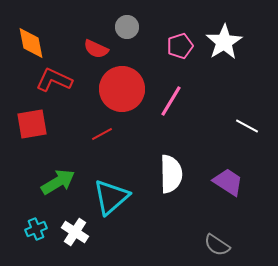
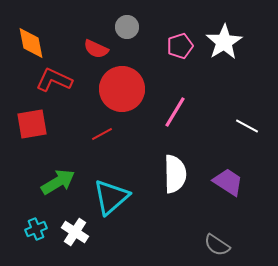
pink line: moved 4 px right, 11 px down
white semicircle: moved 4 px right
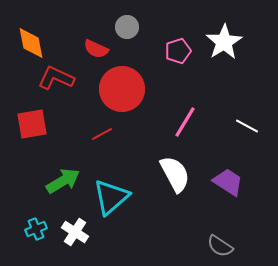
pink pentagon: moved 2 px left, 5 px down
red L-shape: moved 2 px right, 2 px up
pink line: moved 10 px right, 10 px down
white semicircle: rotated 27 degrees counterclockwise
green arrow: moved 5 px right, 1 px up
gray semicircle: moved 3 px right, 1 px down
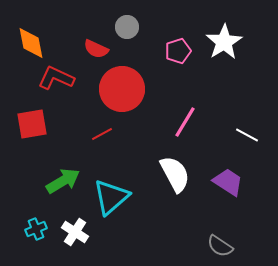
white line: moved 9 px down
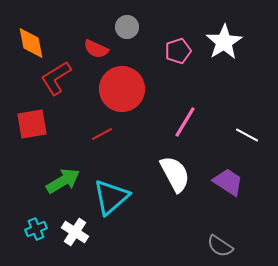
red L-shape: rotated 57 degrees counterclockwise
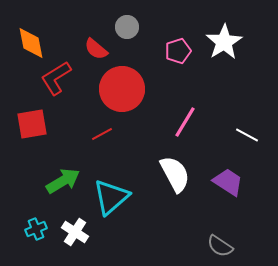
red semicircle: rotated 15 degrees clockwise
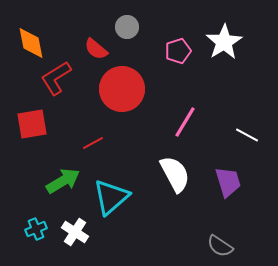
red line: moved 9 px left, 9 px down
purple trapezoid: rotated 40 degrees clockwise
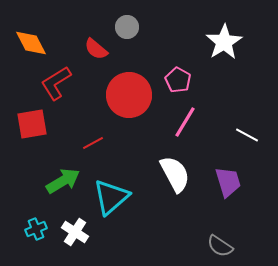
orange diamond: rotated 16 degrees counterclockwise
pink pentagon: moved 29 px down; rotated 25 degrees counterclockwise
red L-shape: moved 5 px down
red circle: moved 7 px right, 6 px down
